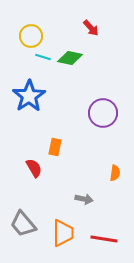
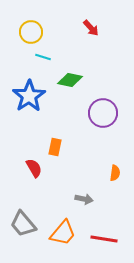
yellow circle: moved 4 px up
green diamond: moved 22 px down
orange trapezoid: rotated 40 degrees clockwise
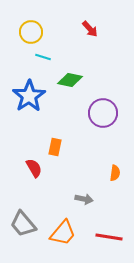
red arrow: moved 1 px left, 1 px down
red line: moved 5 px right, 2 px up
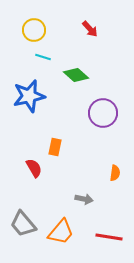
yellow circle: moved 3 px right, 2 px up
green diamond: moved 6 px right, 5 px up; rotated 30 degrees clockwise
blue star: rotated 20 degrees clockwise
orange trapezoid: moved 2 px left, 1 px up
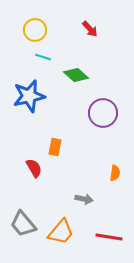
yellow circle: moved 1 px right
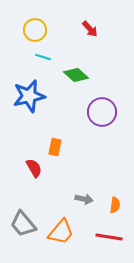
purple circle: moved 1 px left, 1 px up
orange semicircle: moved 32 px down
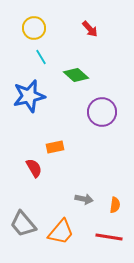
yellow circle: moved 1 px left, 2 px up
cyan line: moved 2 px left; rotated 42 degrees clockwise
orange rectangle: rotated 66 degrees clockwise
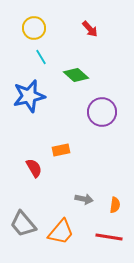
orange rectangle: moved 6 px right, 3 px down
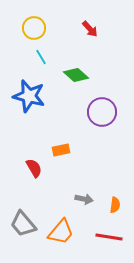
blue star: rotated 28 degrees clockwise
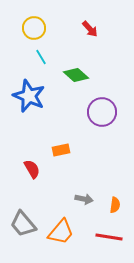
blue star: rotated 8 degrees clockwise
red semicircle: moved 2 px left, 1 px down
